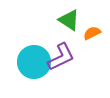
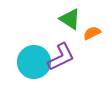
green triangle: moved 1 px right, 1 px up
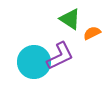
purple L-shape: moved 1 px left, 1 px up
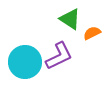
purple L-shape: moved 1 px left
cyan circle: moved 9 px left
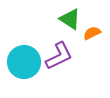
cyan circle: moved 1 px left
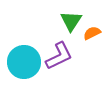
green triangle: moved 1 px right, 2 px down; rotated 30 degrees clockwise
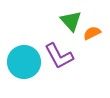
green triangle: rotated 15 degrees counterclockwise
purple L-shape: rotated 88 degrees clockwise
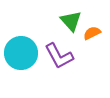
cyan circle: moved 3 px left, 9 px up
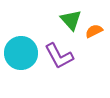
green triangle: moved 1 px up
orange semicircle: moved 2 px right, 2 px up
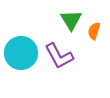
green triangle: rotated 10 degrees clockwise
orange semicircle: rotated 48 degrees counterclockwise
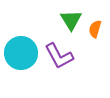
orange semicircle: moved 1 px right, 2 px up
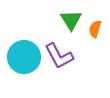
cyan circle: moved 3 px right, 4 px down
